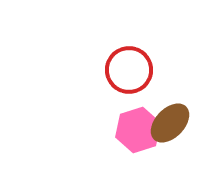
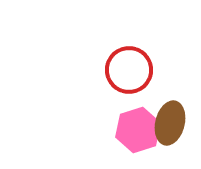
brown ellipse: rotated 30 degrees counterclockwise
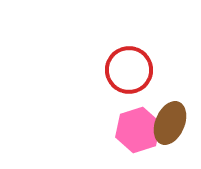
brown ellipse: rotated 9 degrees clockwise
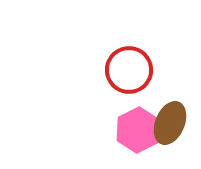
pink hexagon: rotated 9 degrees counterclockwise
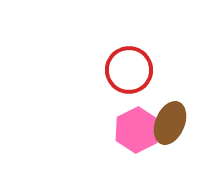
pink hexagon: moved 1 px left
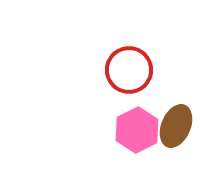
brown ellipse: moved 6 px right, 3 px down
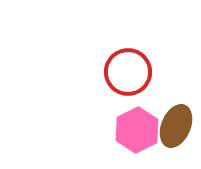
red circle: moved 1 px left, 2 px down
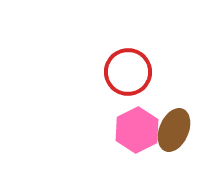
brown ellipse: moved 2 px left, 4 px down
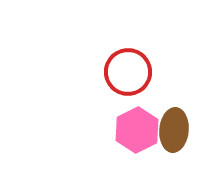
brown ellipse: rotated 18 degrees counterclockwise
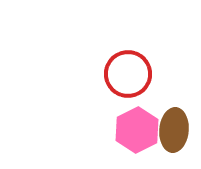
red circle: moved 2 px down
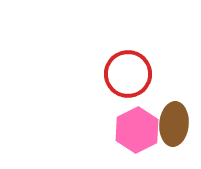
brown ellipse: moved 6 px up
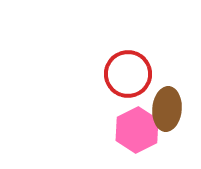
brown ellipse: moved 7 px left, 15 px up
